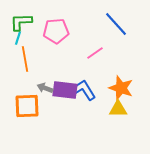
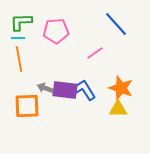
cyan line: rotated 72 degrees clockwise
orange line: moved 6 px left
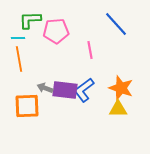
green L-shape: moved 9 px right, 2 px up
pink line: moved 5 px left, 3 px up; rotated 66 degrees counterclockwise
blue L-shape: rotated 95 degrees counterclockwise
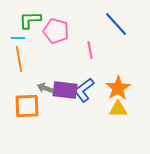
pink pentagon: rotated 20 degrees clockwise
orange star: moved 3 px left; rotated 20 degrees clockwise
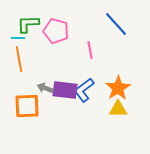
green L-shape: moved 2 px left, 4 px down
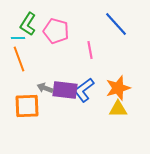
green L-shape: rotated 55 degrees counterclockwise
orange line: rotated 10 degrees counterclockwise
orange star: rotated 15 degrees clockwise
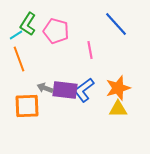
cyan line: moved 2 px left, 3 px up; rotated 32 degrees counterclockwise
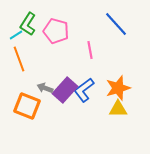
purple rectangle: rotated 55 degrees counterclockwise
orange square: rotated 24 degrees clockwise
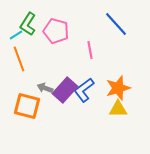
orange square: rotated 8 degrees counterclockwise
